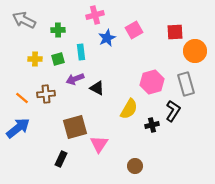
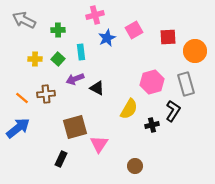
red square: moved 7 px left, 5 px down
green square: rotated 32 degrees counterclockwise
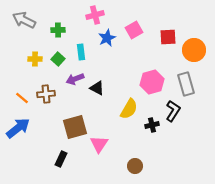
orange circle: moved 1 px left, 1 px up
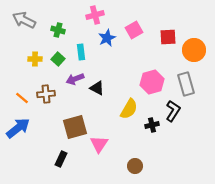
green cross: rotated 16 degrees clockwise
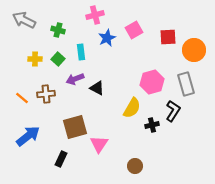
yellow semicircle: moved 3 px right, 1 px up
blue arrow: moved 10 px right, 8 px down
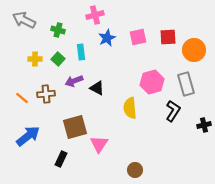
pink square: moved 4 px right, 7 px down; rotated 18 degrees clockwise
purple arrow: moved 1 px left, 2 px down
yellow semicircle: moved 2 px left; rotated 145 degrees clockwise
black cross: moved 52 px right
brown circle: moved 4 px down
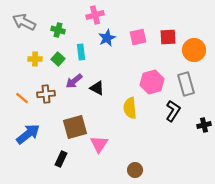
gray arrow: moved 2 px down
purple arrow: rotated 18 degrees counterclockwise
blue arrow: moved 2 px up
